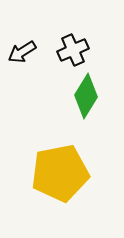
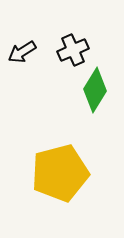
green diamond: moved 9 px right, 6 px up
yellow pentagon: rotated 4 degrees counterclockwise
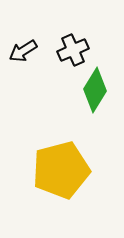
black arrow: moved 1 px right, 1 px up
yellow pentagon: moved 1 px right, 3 px up
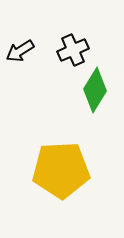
black arrow: moved 3 px left
yellow pentagon: rotated 12 degrees clockwise
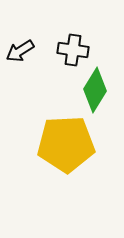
black cross: rotated 32 degrees clockwise
yellow pentagon: moved 5 px right, 26 px up
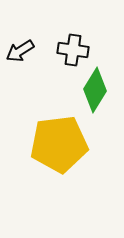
yellow pentagon: moved 7 px left; rotated 4 degrees counterclockwise
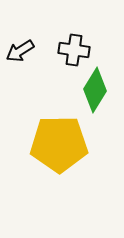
black cross: moved 1 px right
yellow pentagon: rotated 6 degrees clockwise
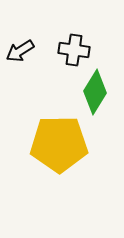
green diamond: moved 2 px down
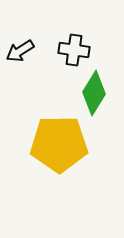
green diamond: moved 1 px left, 1 px down
